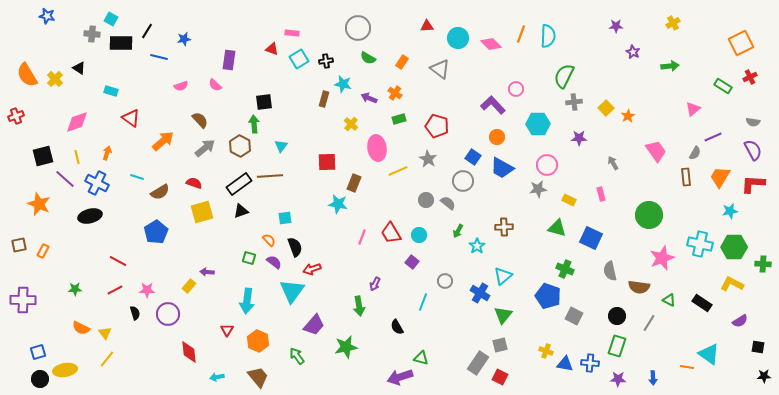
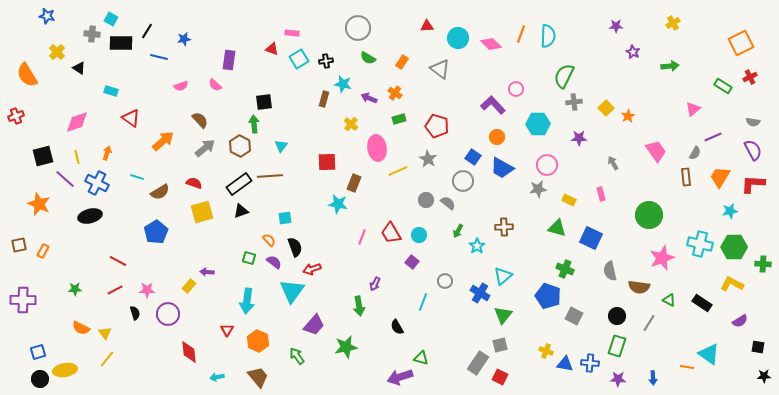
yellow cross at (55, 79): moved 2 px right, 27 px up
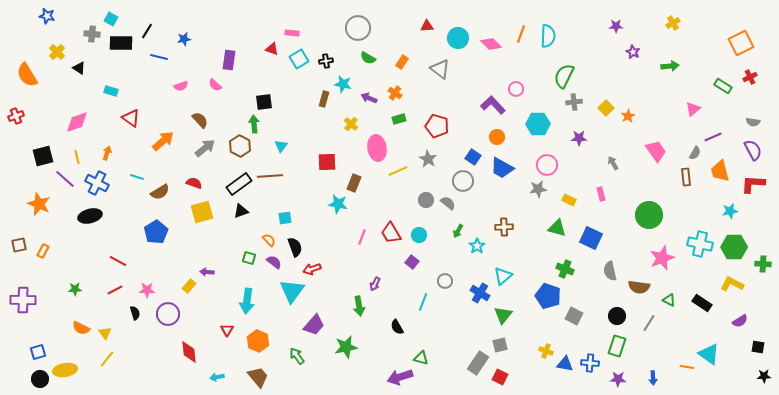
orange trapezoid at (720, 177): moved 6 px up; rotated 45 degrees counterclockwise
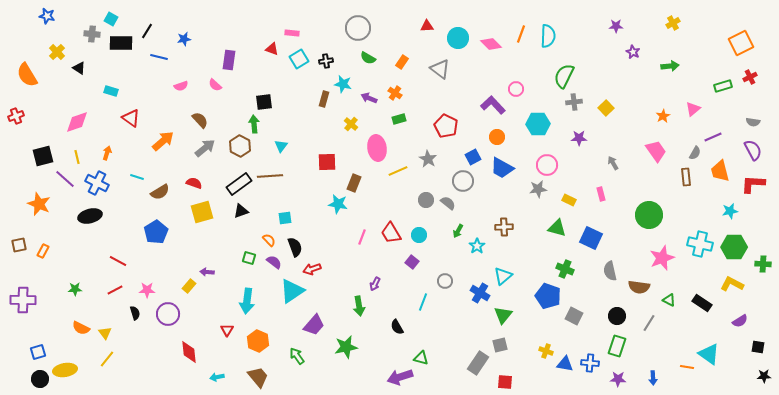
green rectangle at (723, 86): rotated 48 degrees counterclockwise
orange star at (628, 116): moved 35 px right
red pentagon at (437, 126): moved 9 px right; rotated 10 degrees clockwise
blue square at (473, 157): rotated 28 degrees clockwise
cyan triangle at (292, 291): rotated 20 degrees clockwise
red square at (500, 377): moved 5 px right, 5 px down; rotated 21 degrees counterclockwise
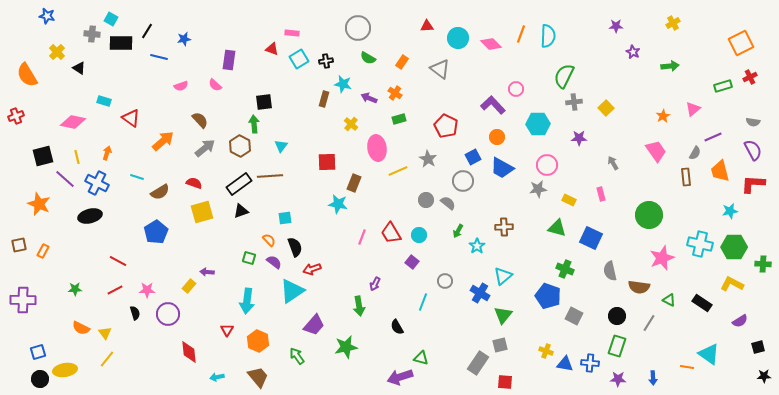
cyan rectangle at (111, 91): moved 7 px left, 10 px down
pink diamond at (77, 122): moved 4 px left; rotated 30 degrees clockwise
black square at (758, 347): rotated 24 degrees counterclockwise
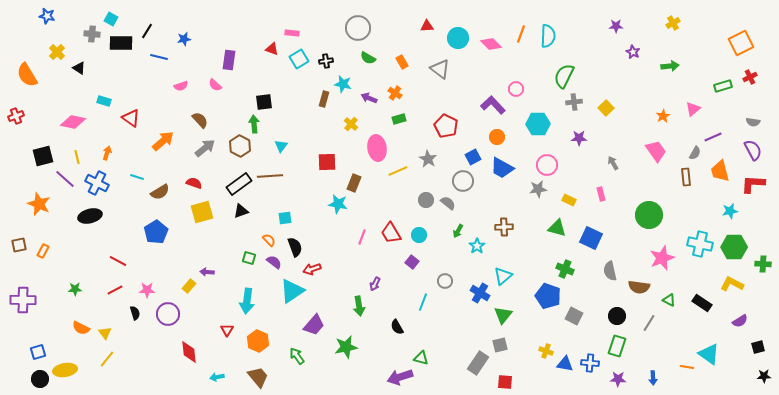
orange rectangle at (402, 62): rotated 64 degrees counterclockwise
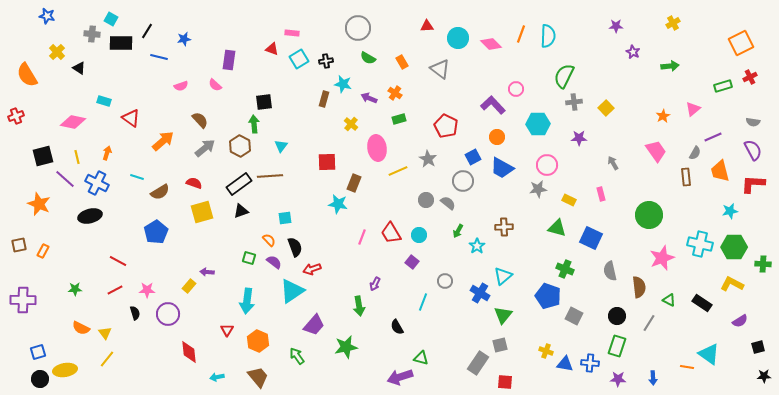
brown semicircle at (639, 287): rotated 105 degrees counterclockwise
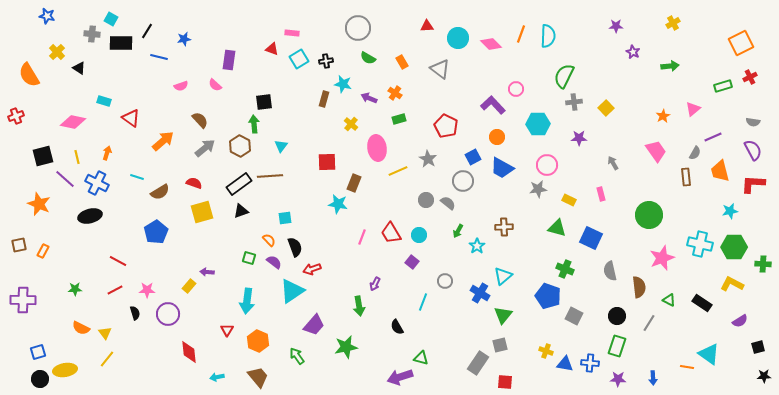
orange semicircle at (27, 75): moved 2 px right
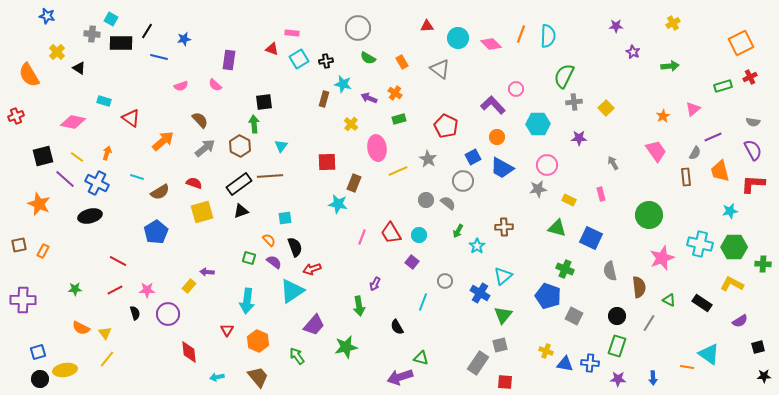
yellow line at (77, 157): rotated 40 degrees counterclockwise
